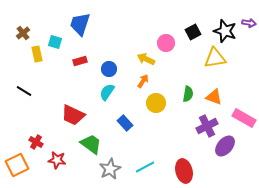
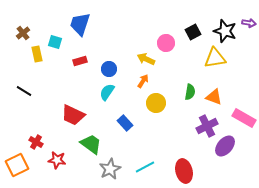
green semicircle: moved 2 px right, 2 px up
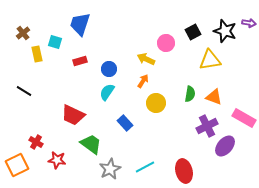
yellow triangle: moved 5 px left, 2 px down
green semicircle: moved 2 px down
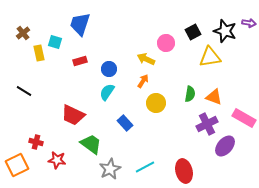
yellow rectangle: moved 2 px right, 1 px up
yellow triangle: moved 3 px up
purple cross: moved 2 px up
red cross: rotated 16 degrees counterclockwise
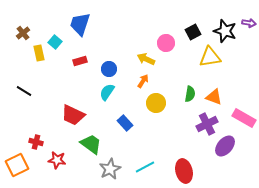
cyan square: rotated 24 degrees clockwise
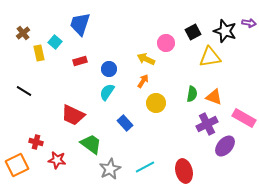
green semicircle: moved 2 px right
